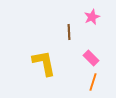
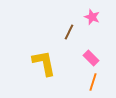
pink star: rotated 28 degrees counterclockwise
brown line: rotated 28 degrees clockwise
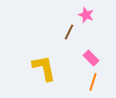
pink star: moved 6 px left, 2 px up
yellow L-shape: moved 5 px down
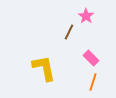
pink star: moved 1 px down; rotated 14 degrees clockwise
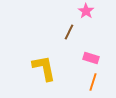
pink star: moved 5 px up
pink rectangle: rotated 28 degrees counterclockwise
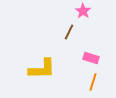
pink star: moved 3 px left
yellow L-shape: moved 2 px left, 1 px down; rotated 100 degrees clockwise
